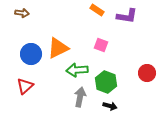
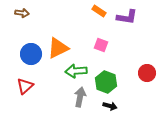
orange rectangle: moved 2 px right, 1 px down
purple L-shape: moved 1 px down
green arrow: moved 1 px left, 1 px down
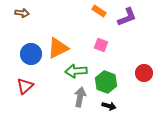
purple L-shape: rotated 30 degrees counterclockwise
red circle: moved 3 px left
black arrow: moved 1 px left
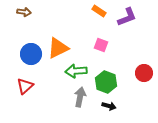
brown arrow: moved 2 px right, 1 px up
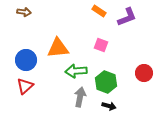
orange triangle: rotated 20 degrees clockwise
blue circle: moved 5 px left, 6 px down
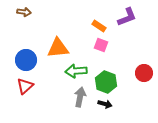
orange rectangle: moved 15 px down
black arrow: moved 4 px left, 2 px up
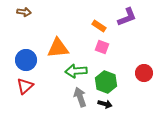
pink square: moved 1 px right, 2 px down
gray arrow: rotated 30 degrees counterclockwise
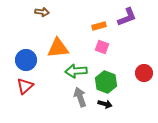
brown arrow: moved 18 px right
orange rectangle: rotated 48 degrees counterclockwise
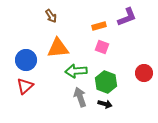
brown arrow: moved 9 px right, 4 px down; rotated 48 degrees clockwise
